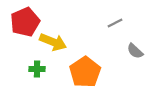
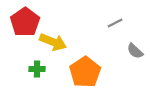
red pentagon: rotated 12 degrees counterclockwise
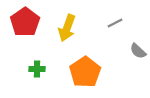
yellow arrow: moved 14 px right, 14 px up; rotated 88 degrees clockwise
gray semicircle: moved 3 px right
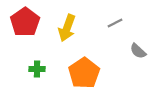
orange pentagon: moved 1 px left, 1 px down
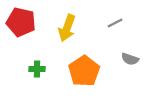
red pentagon: moved 4 px left; rotated 24 degrees counterclockwise
gray semicircle: moved 8 px left, 8 px down; rotated 24 degrees counterclockwise
orange pentagon: moved 2 px up
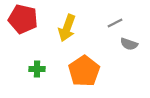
red pentagon: moved 2 px right, 3 px up
gray semicircle: moved 1 px left, 15 px up
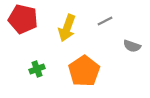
gray line: moved 10 px left, 2 px up
gray semicircle: moved 3 px right, 2 px down
green cross: rotated 21 degrees counterclockwise
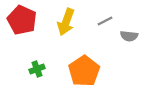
red pentagon: moved 1 px left, 1 px down; rotated 12 degrees clockwise
yellow arrow: moved 1 px left, 6 px up
gray semicircle: moved 3 px left, 10 px up; rotated 12 degrees counterclockwise
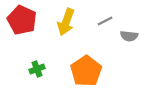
orange pentagon: moved 2 px right
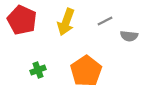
green cross: moved 1 px right, 1 px down
